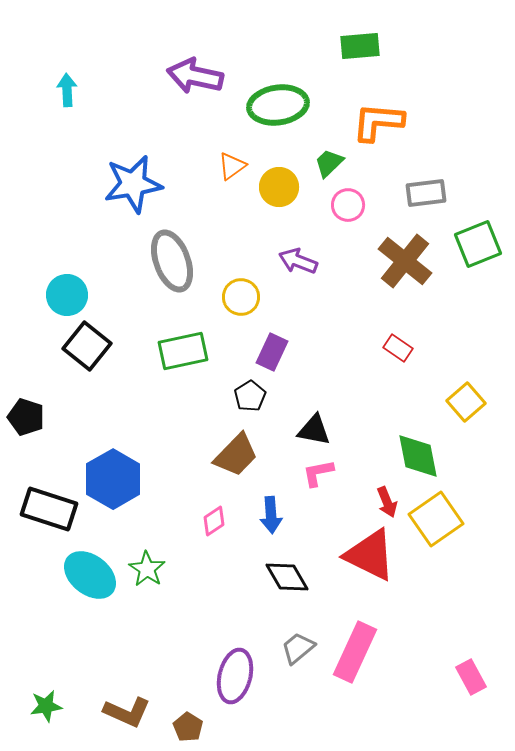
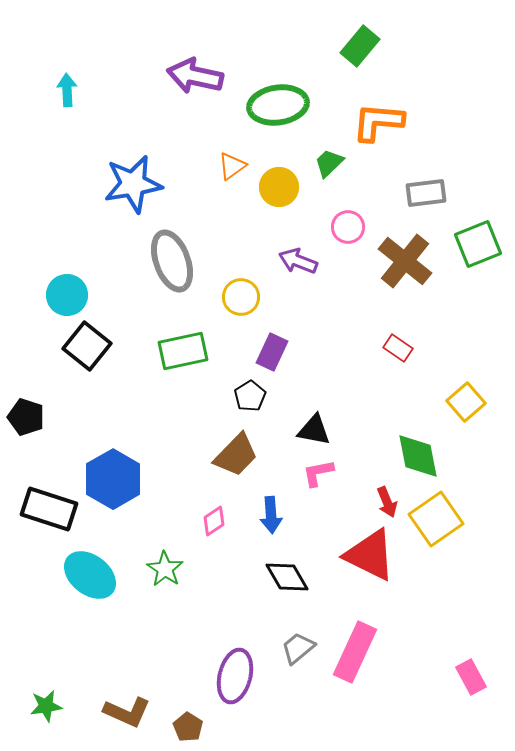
green rectangle at (360, 46): rotated 45 degrees counterclockwise
pink circle at (348, 205): moved 22 px down
green star at (147, 569): moved 18 px right
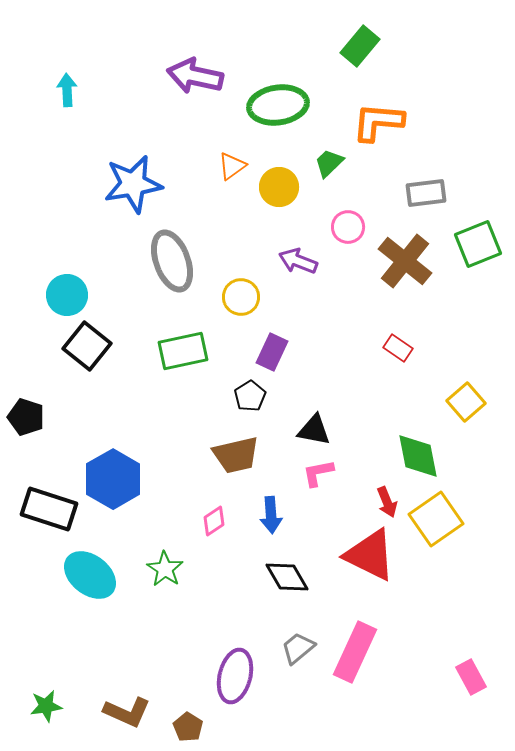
brown trapezoid at (236, 455): rotated 33 degrees clockwise
